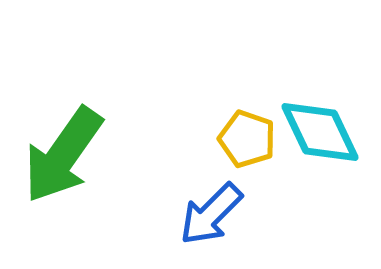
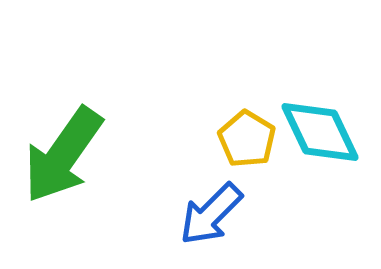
yellow pentagon: rotated 12 degrees clockwise
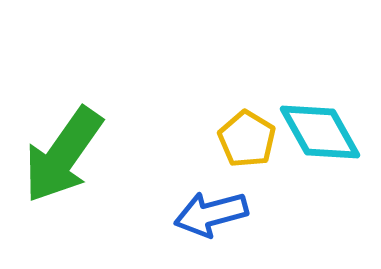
cyan diamond: rotated 4 degrees counterclockwise
blue arrow: rotated 30 degrees clockwise
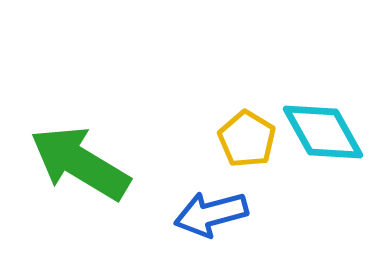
cyan diamond: moved 3 px right
green arrow: moved 17 px right, 8 px down; rotated 86 degrees clockwise
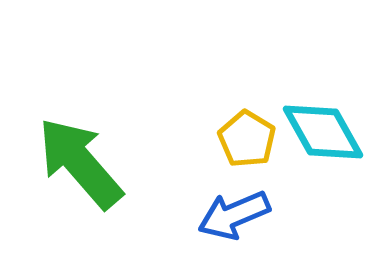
green arrow: rotated 18 degrees clockwise
blue arrow: moved 23 px right, 1 px down; rotated 8 degrees counterclockwise
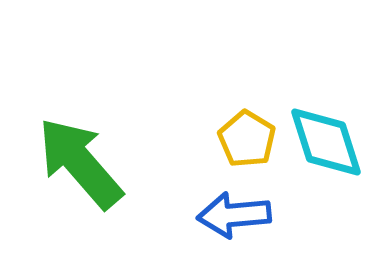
cyan diamond: moved 3 px right, 10 px down; rotated 12 degrees clockwise
blue arrow: rotated 18 degrees clockwise
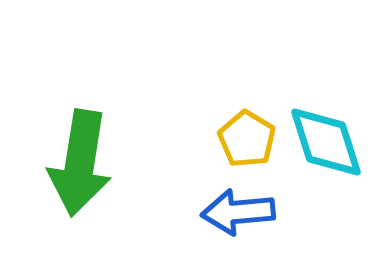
green arrow: rotated 130 degrees counterclockwise
blue arrow: moved 4 px right, 3 px up
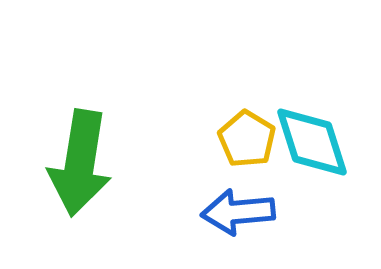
cyan diamond: moved 14 px left
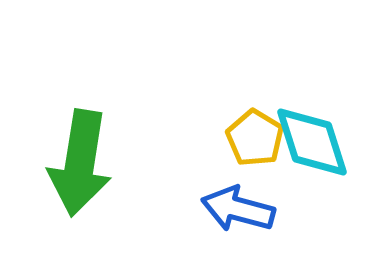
yellow pentagon: moved 8 px right, 1 px up
blue arrow: moved 3 px up; rotated 20 degrees clockwise
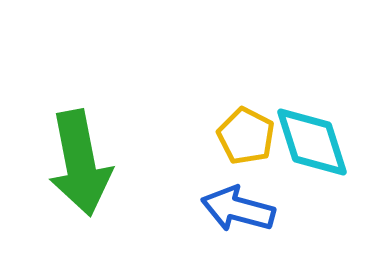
yellow pentagon: moved 9 px left, 2 px up; rotated 4 degrees counterclockwise
green arrow: rotated 20 degrees counterclockwise
